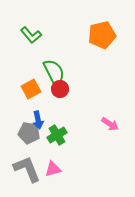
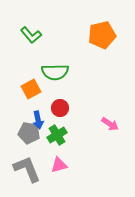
green semicircle: moved 1 px right; rotated 116 degrees clockwise
red circle: moved 19 px down
pink triangle: moved 6 px right, 4 px up
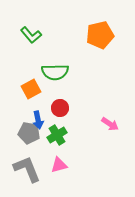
orange pentagon: moved 2 px left
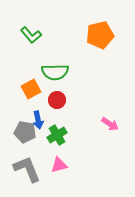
red circle: moved 3 px left, 8 px up
gray pentagon: moved 4 px left, 1 px up
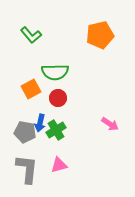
red circle: moved 1 px right, 2 px up
blue arrow: moved 2 px right, 3 px down; rotated 24 degrees clockwise
green cross: moved 1 px left, 5 px up
gray L-shape: rotated 28 degrees clockwise
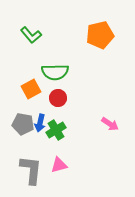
gray pentagon: moved 2 px left, 8 px up
gray L-shape: moved 4 px right, 1 px down
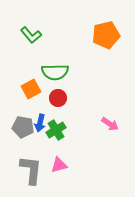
orange pentagon: moved 6 px right
gray pentagon: moved 3 px down
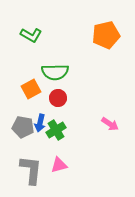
green L-shape: rotated 20 degrees counterclockwise
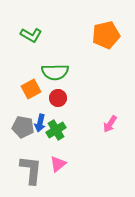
pink arrow: rotated 90 degrees clockwise
pink triangle: moved 1 px left, 1 px up; rotated 24 degrees counterclockwise
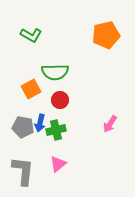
red circle: moved 2 px right, 2 px down
green cross: rotated 18 degrees clockwise
gray L-shape: moved 8 px left, 1 px down
